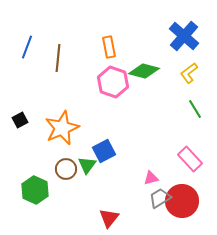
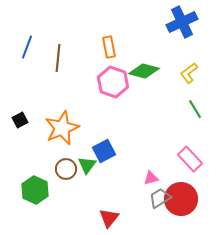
blue cross: moved 2 px left, 14 px up; rotated 24 degrees clockwise
red circle: moved 1 px left, 2 px up
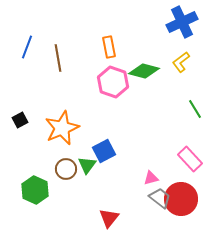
brown line: rotated 16 degrees counterclockwise
yellow L-shape: moved 8 px left, 11 px up
gray trapezoid: rotated 70 degrees clockwise
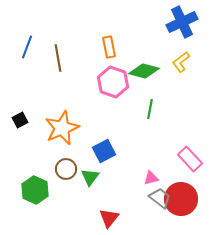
green line: moved 45 px left; rotated 42 degrees clockwise
green triangle: moved 3 px right, 12 px down
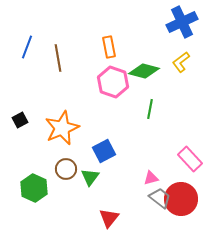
green hexagon: moved 1 px left, 2 px up
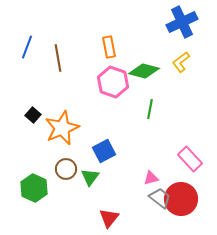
black square: moved 13 px right, 5 px up; rotated 21 degrees counterclockwise
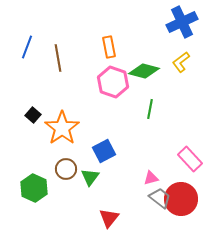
orange star: rotated 12 degrees counterclockwise
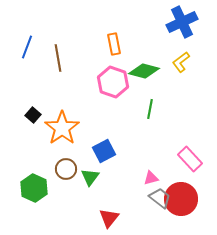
orange rectangle: moved 5 px right, 3 px up
